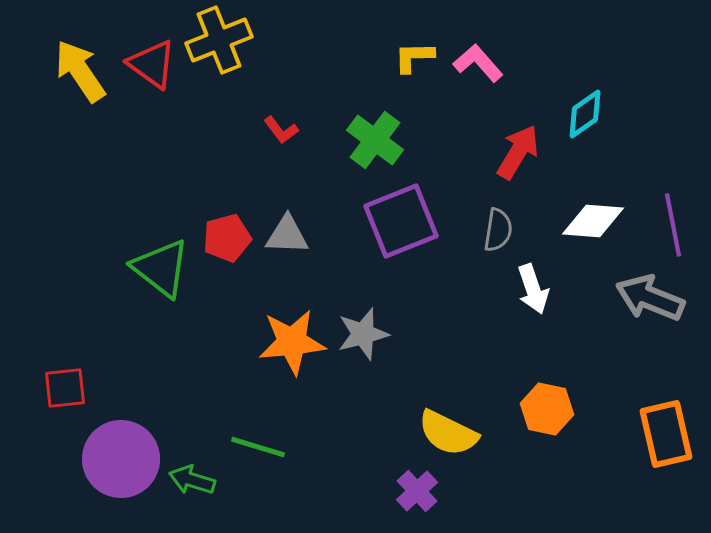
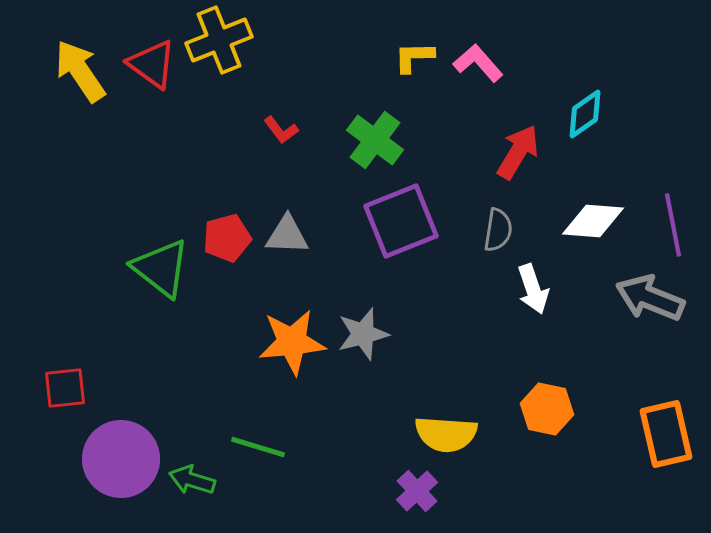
yellow semicircle: moved 2 px left, 1 px down; rotated 22 degrees counterclockwise
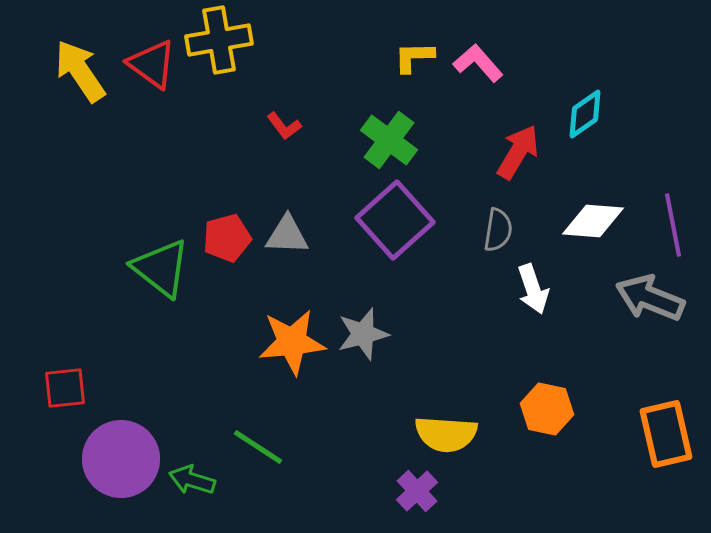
yellow cross: rotated 12 degrees clockwise
red L-shape: moved 3 px right, 4 px up
green cross: moved 14 px right
purple square: moved 6 px left, 1 px up; rotated 20 degrees counterclockwise
green line: rotated 16 degrees clockwise
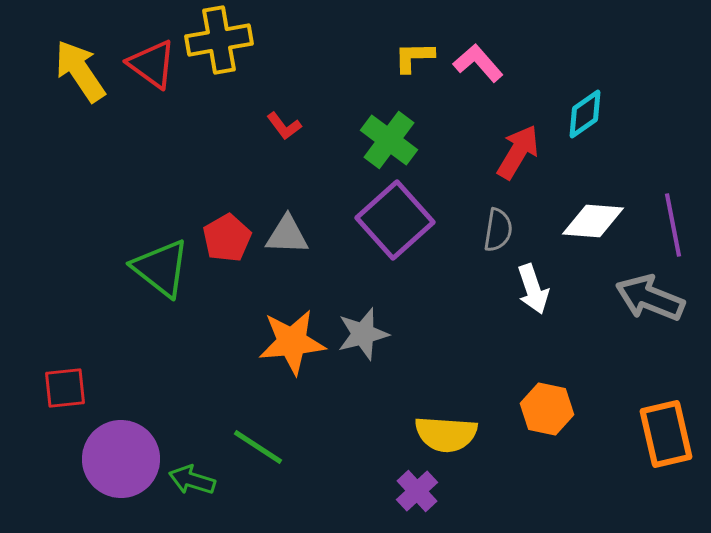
red pentagon: rotated 15 degrees counterclockwise
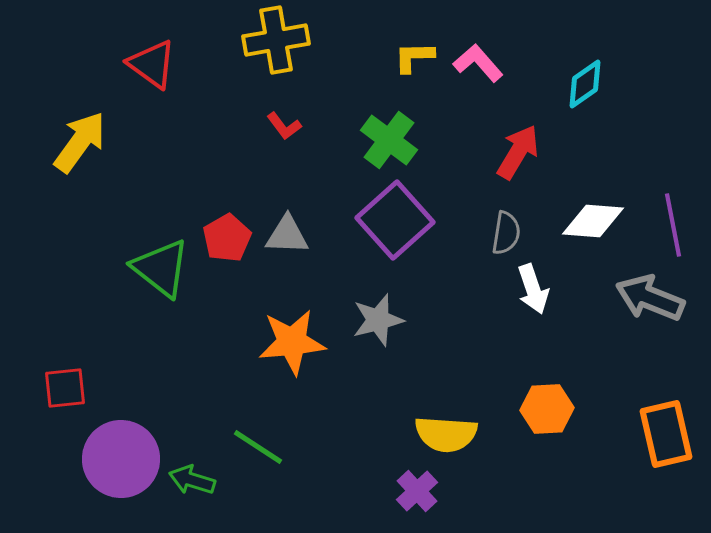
yellow cross: moved 57 px right
yellow arrow: moved 71 px down; rotated 70 degrees clockwise
cyan diamond: moved 30 px up
gray semicircle: moved 8 px right, 3 px down
gray star: moved 15 px right, 14 px up
orange hexagon: rotated 15 degrees counterclockwise
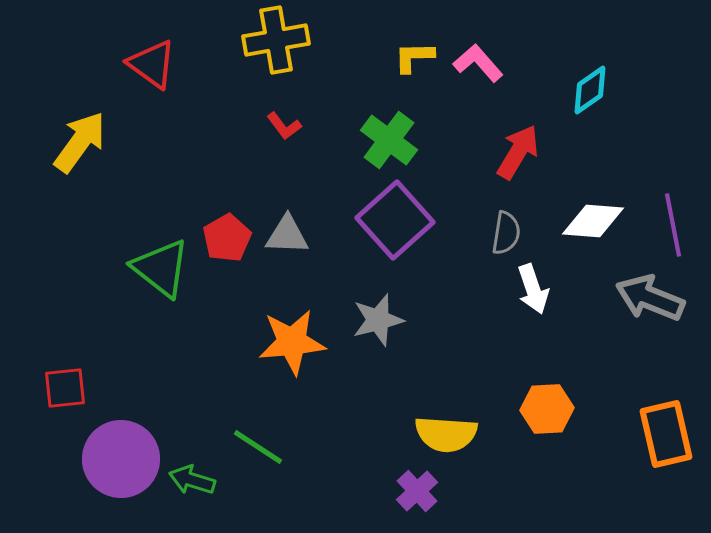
cyan diamond: moved 5 px right, 6 px down
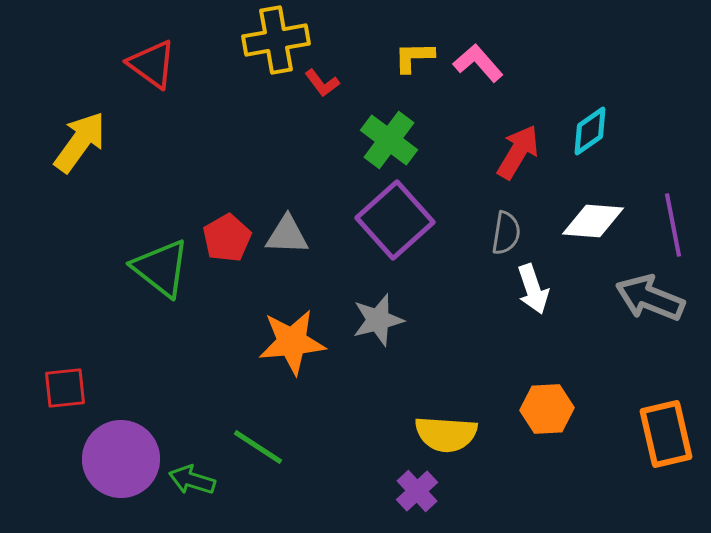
cyan diamond: moved 41 px down
red L-shape: moved 38 px right, 43 px up
